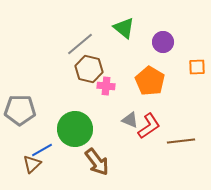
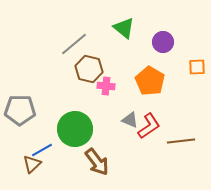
gray line: moved 6 px left
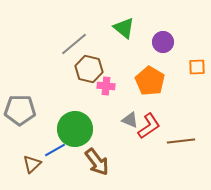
blue line: moved 13 px right
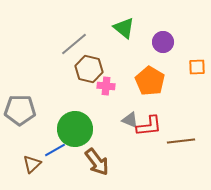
red L-shape: rotated 28 degrees clockwise
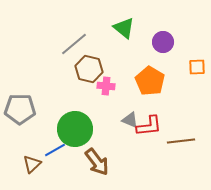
gray pentagon: moved 1 px up
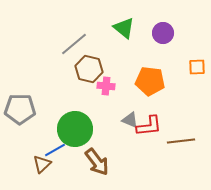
purple circle: moved 9 px up
orange pentagon: rotated 24 degrees counterclockwise
brown triangle: moved 10 px right
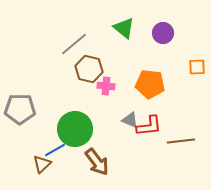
orange pentagon: moved 3 px down
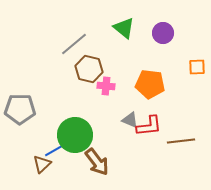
green circle: moved 6 px down
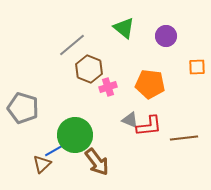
purple circle: moved 3 px right, 3 px down
gray line: moved 2 px left, 1 px down
brown hexagon: rotated 8 degrees clockwise
pink cross: moved 2 px right, 1 px down; rotated 24 degrees counterclockwise
gray pentagon: moved 3 px right, 1 px up; rotated 16 degrees clockwise
brown line: moved 3 px right, 3 px up
